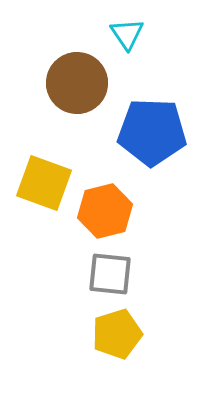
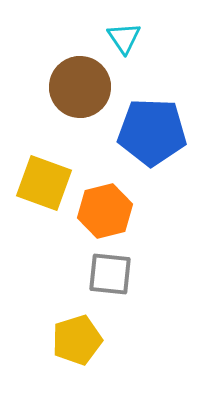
cyan triangle: moved 3 px left, 4 px down
brown circle: moved 3 px right, 4 px down
yellow pentagon: moved 40 px left, 6 px down
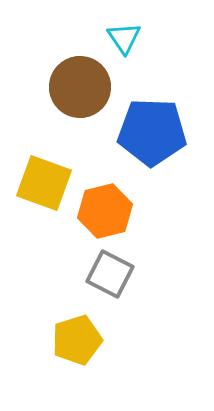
gray square: rotated 21 degrees clockwise
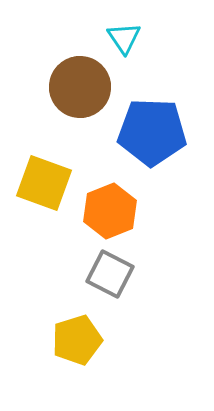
orange hexagon: moved 5 px right; rotated 8 degrees counterclockwise
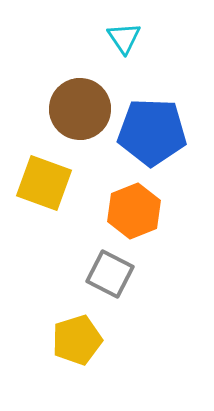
brown circle: moved 22 px down
orange hexagon: moved 24 px right
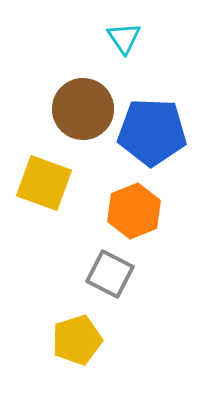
brown circle: moved 3 px right
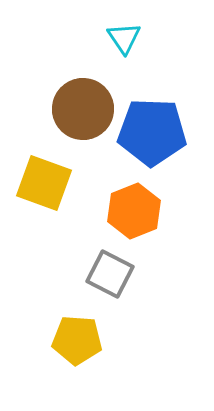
yellow pentagon: rotated 21 degrees clockwise
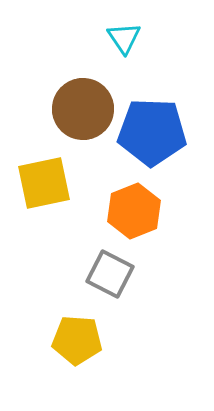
yellow square: rotated 32 degrees counterclockwise
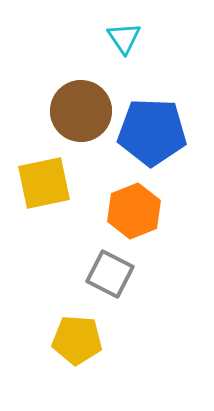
brown circle: moved 2 px left, 2 px down
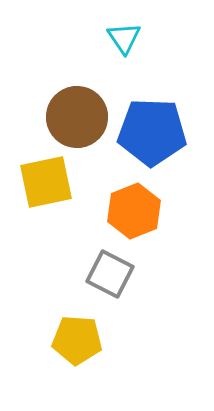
brown circle: moved 4 px left, 6 px down
yellow square: moved 2 px right, 1 px up
